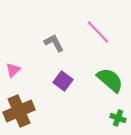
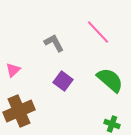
green cross: moved 6 px left, 6 px down
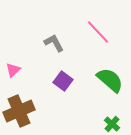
green cross: rotated 21 degrees clockwise
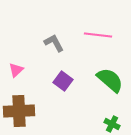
pink line: moved 3 px down; rotated 40 degrees counterclockwise
pink triangle: moved 3 px right
brown cross: rotated 20 degrees clockwise
green cross: rotated 14 degrees counterclockwise
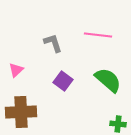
gray L-shape: moved 1 px left; rotated 10 degrees clockwise
green semicircle: moved 2 px left
brown cross: moved 2 px right, 1 px down
green cross: moved 6 px right; rotated 21 degrees counterclockwise
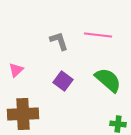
gray L-shape: moved 6 px right, 2 px up
brown cross: moved 2 px right, 2 px down
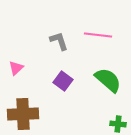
pink triangle: moved 2 px up
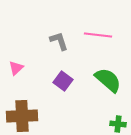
brown cross: moved 1 px left, 2 px down
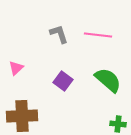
gray L-shape: moved 7 px up
